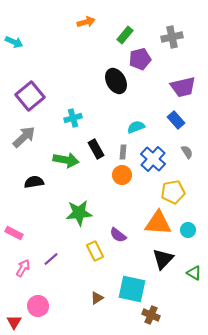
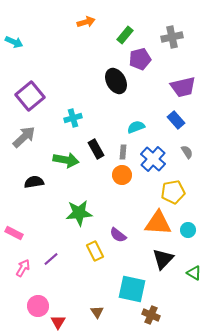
brown triangle: moved 14 px down; rotated 32 degrees counterclockwise
red triangle: moved 44 px right
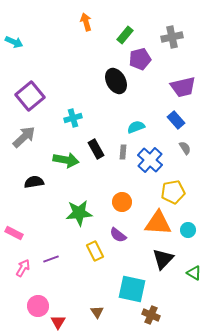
orange arrow: rotated 90 degrees counterclockwise
gray semicircle: moved 2 px left, 4 px up
blue cross: moved 3 px left, 1 px down
orange circle: moved 27 px down
purple line: rotated 21 degrees clockwise
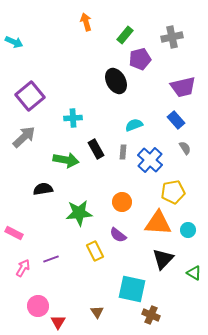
cyan cross: rotated 12 degrees clockwise
cyan semicircle: moved 2 px left, 2 px up
black semicircle: moved 9 px right, 7 px down
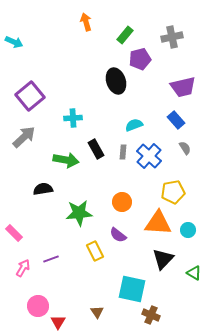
black ellipse: rotated 10 degrees clockwise
blue cross: moved 1 px left, 4 px up
pink rectangle: rotated 18 degrees clockwise
